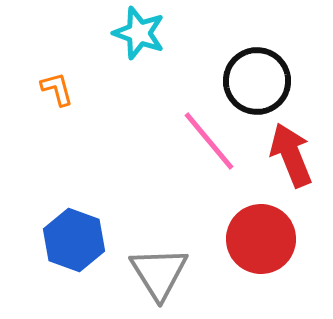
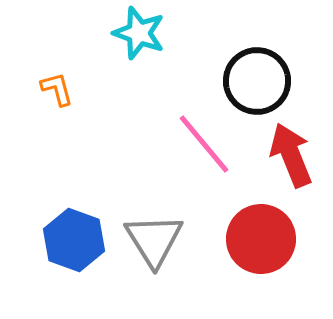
pink line: moved 5 px left, 3 px down
gray triangle: moved 5 px left, 33 px up
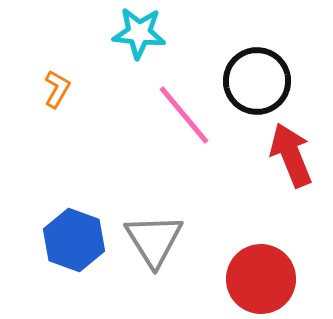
cyan star: rotated 14 degrees counterclockwise
orange L-shape: rotated 45 degrees clockwise
pink line: moved 20 px left, 29 px up
red circle: moved 40 px down
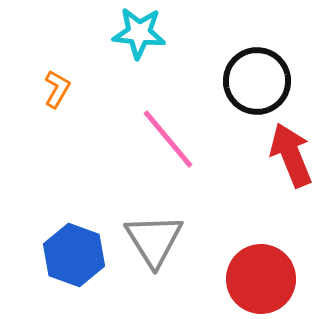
pink line: moved 16 px left, 24 px down
blue hexagon: moved 15 px down
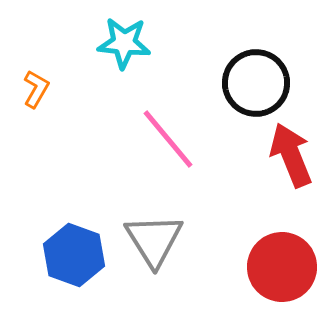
cyan star: moved 15 px left, 10 px down
black circle: moved 1 px left, 2 px down
orange L-shape: moved 21 px left
red circle: moved 21 px right, 12 px up
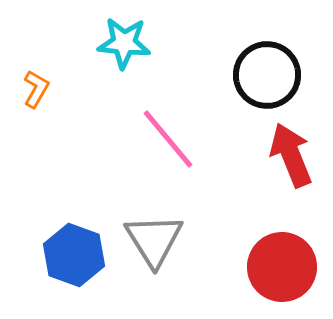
black circle: moved 11 px right, 8 px up
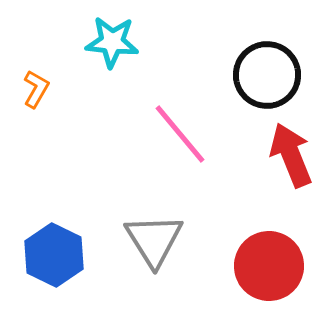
cyan star: moved 12 px left, 1 px up
pink line: moved 12 px right, 5 px up
blue hexagon: moved 20 px left; rotated 6 degrees clockwise
red circle: moved 13 px left, 1 px up
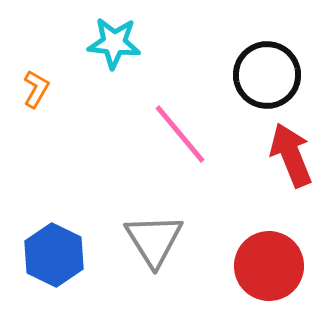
cyan star: moved 2 px right, 1 px down
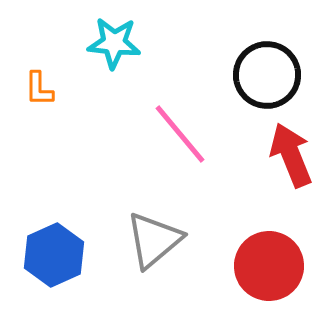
orange L-shape: moved 3 px right; rotated 150 degrees clockwise
gray triangle: rotated 22 degrees clockwise
blue hexagon: rotated 10 degrees clockwise
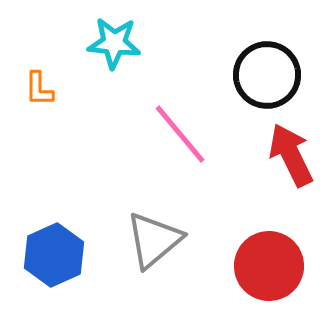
red arrow: rotated 4 degrees counterclockwise
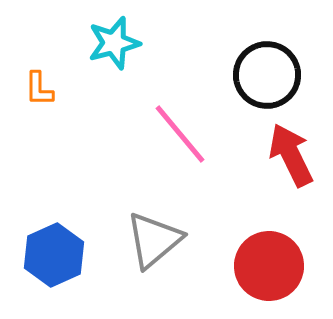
cyan star: rotated 20 degrees counterclockwise
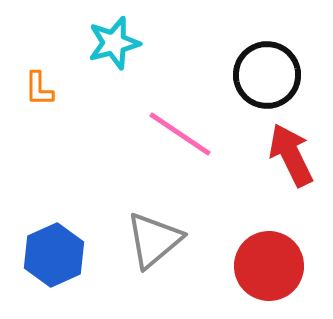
pink line: rotated 16 degrees counterclockwise
